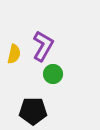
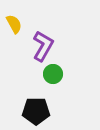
yellow semicircle: moved 30 px up; rotated 42 degrees counterclockwise
black pentagon: moved 3 px right
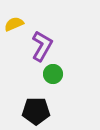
yellow semicircle: rotated 84 degrees counterclockwise
purple L-shape: moved 1 px left
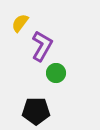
yellow semicircle: moved 6 px right, 1 px up; rotated 30 degrees counterclockwise
green circle: moved 3 px right, 1 px up
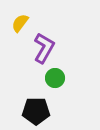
purple L-shape: moved 2 px right, 2 px down
green circle: moved 1 px left, 5 px down
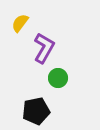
green circle: moved 3 px right
black pentagon: rotated 12 degrees counterclockwise
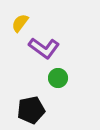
purple L-shape: rotated 96 degrees clockwise
black pentagon: moved 5 px left, 1 px up
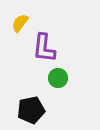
purple L-shape: rotated 60 degrees clockwise
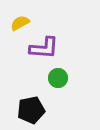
yellow semicircle: rotated 24 degrees clockwise
purple L-shape: rotated 92 degrees counterclockwise
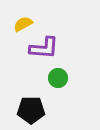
yellow semicircle: moved 3 px right, 1 px down
black pentagon: rotated 12 degrees clockwise
